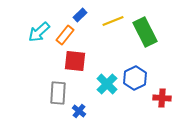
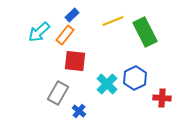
blue rectangle: moved 8 px left
gray rectangle: rotated 25 degrees clockwise
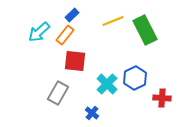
green rectangle: moved 2 px up
blue cross: moved 13 px right, 2 px down
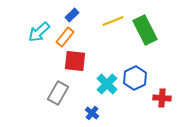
orange rectangle: moved 2 px down
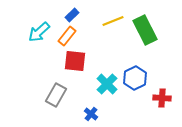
orange rectangle: moved 2 px right, 1 px up
gray rectangle: moved 2 px left, 2 px down
blue cross: moved 1 px left, 1 px down
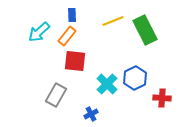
blue rectangle: rotated 48 degrees counterclockwise
blue cross: rotated 24 degrees clockwise
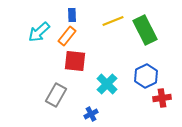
blue hexagon: moved 11 px right, 2 px up
red cross: rotated 12 degrees counterclockwise
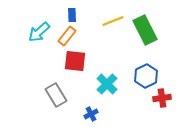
gray rectangle: rotated 60 degrees counterclockwise
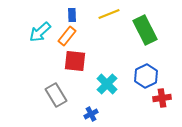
yellow line: moved 4 px left, 7 px up
cyan arrow: moved 1 px right
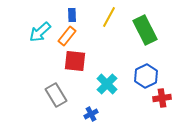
yellow line: moved 3 px down; rotated 40 degrees counterclockwise
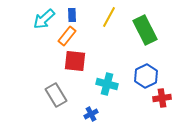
cyan arrow: moved 4 px right, 13 px up
cyan cross: rotated 30 degrees counterclockwise
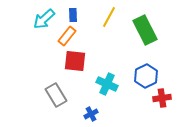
blue rectangle: moved 1 px right
cyan cross: rotated 10 degrees clockwise
